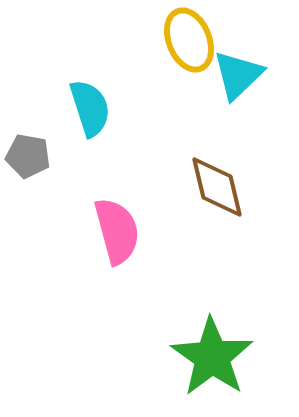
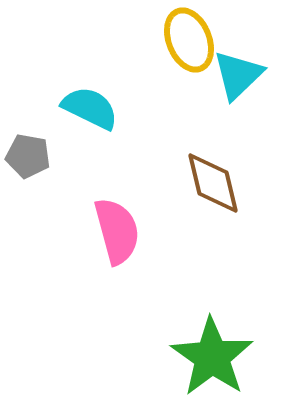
cyan semicircle: rotated 46 degrees counterclockwise
brown diamond: moved 4 px left, 4 px up
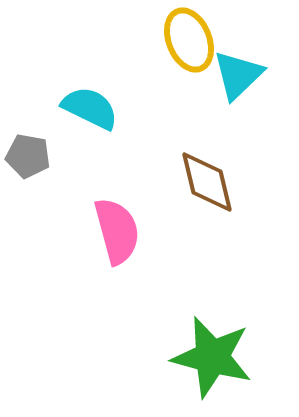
brown diamond: moved 6 px left, 1 px up
green star: rotated 20 degrees counterclockwise
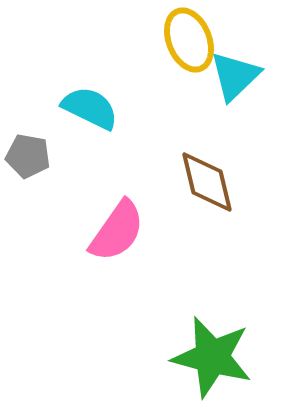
cyan triangle: moved 3 px left, 1 px down
pink semicircle: rotated 50 degrees clockwise
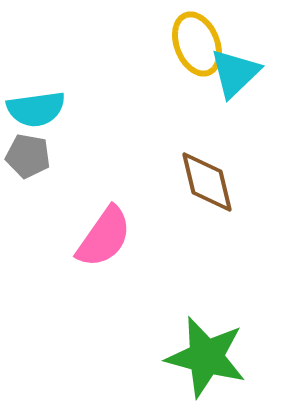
yellow ellipse: moved 8 px right, 4 px down
cyan triangle: moved 3 px up
cyan semicircle: moved 54 px left, 1 px down; rotated 146 degrees clockwise
pink semicircle: moved 13 px left, 6 px down
green star: moved 6 px left
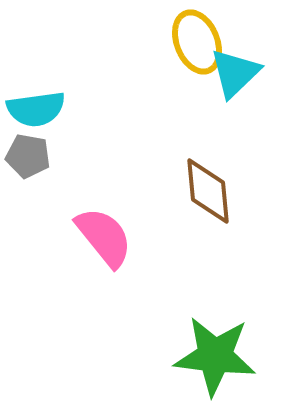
yellow ellipse: moved 2 px up
brown diamond: moved 1 px right, 9 px down; rotated 8 degrees clockwise
pink semicircle: rotated 74 degrees counterclockwise
green star: moved 9 px right, 1 px up; rotated 8 degrees counterclockwise
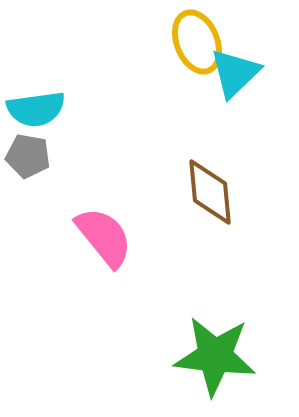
brown diamond: moved 2 px right, 1 px down
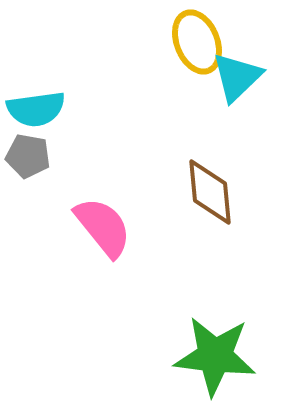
cyan triangle: moved 2 px right, 4 px down
pink semicircle: moved 1 px left, 10 px up
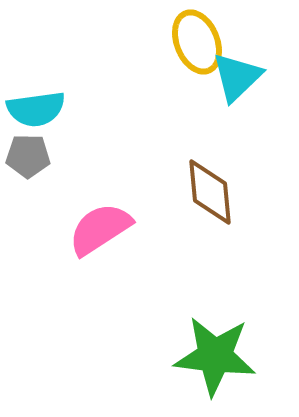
gray pentagon: rotated 9 degrees counterclockwise
pink semicircle: moved 3 px left, 2 px down; rotated 84 degrees counterclockwise
